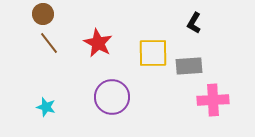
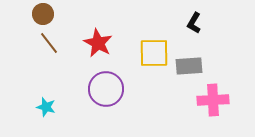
yellow square: moved 1 px right
purple circle: moved 6 px left, 8 px up
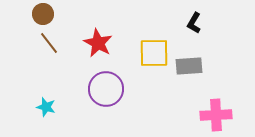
pink cross: moved 3 px right, 15 px down
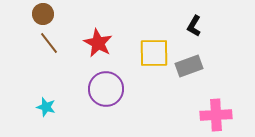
black L-shape: moved 3 px down
gray rectangle: rotated 16 degrees counterclockwise
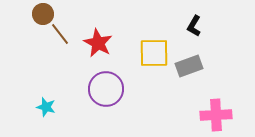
brown line: moved 11 px right, 9 px up
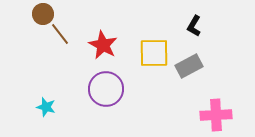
red star: moved 5 px right, 2 px down
gray rectangle: rotated 8 degrees counterclockwise
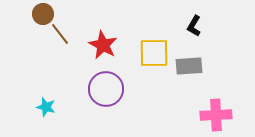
gray rectangle: rotated 24 degrees clockwise
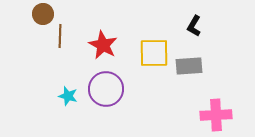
brown line: moved 2 px down; rotated 40 degrees clockwise
cyan star: moved 22 px right, 11 px up
